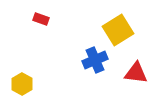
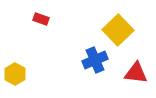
yellow square: rotated 12 degrees counterclockwise
yellow hexagon: moved 7 px left, 10 px up
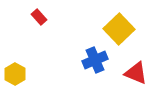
red rectangle: moved 2 px left, 2 px up; rotated 28 degrees clockwise
yellow square: moved 1 px right, 1 px up
red triangle: rotated 15 degrees clockwise
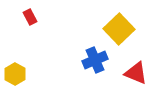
red rectangle: moved 9 px left; rotated 14 degrees clockwise
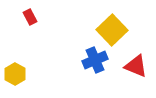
yellow square: moved 7 px left, 1 px down
red triangle: moved 7 px up
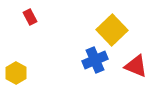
yellow hexagon: moved 1 px right, 1 px up
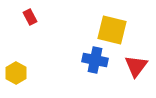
yellow square: rotated 32 degrees counterclockwise
blue cross: rotated 35 degrees clockwise
red triangle: rotated 45 degrees clockwise
